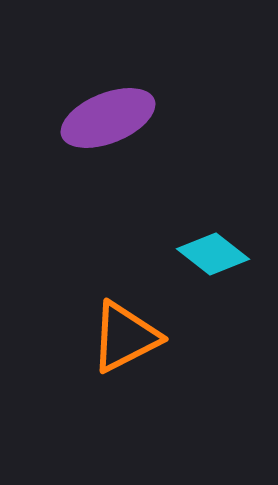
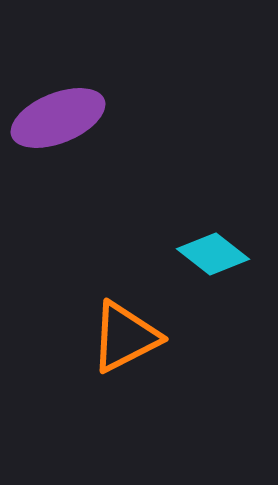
purple ellipse: moved 50 px left
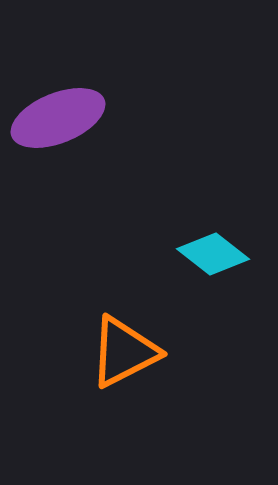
orange triangle: moved 1 px left, 15 px down
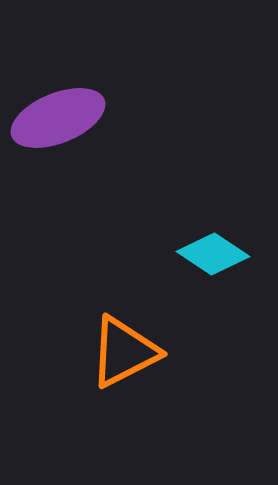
cyan diamond: rotated 4 degrees counterclockwise
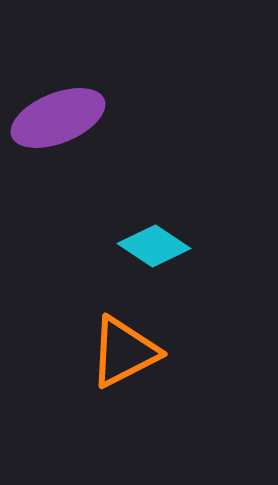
cyan diamond: moved 59 px left, 8 px up
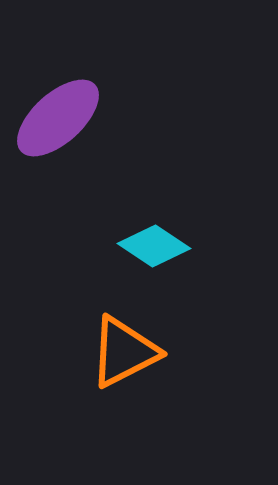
purple ellipse: rotated 20 degrees counterclockwise
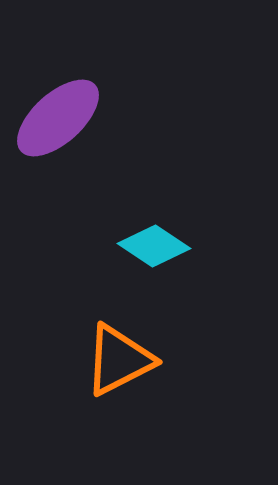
orange triangle: moved 5 px left, 8 px down
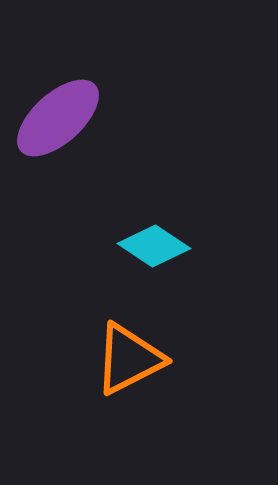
orange triangle: moved 10 px right, 1 px up
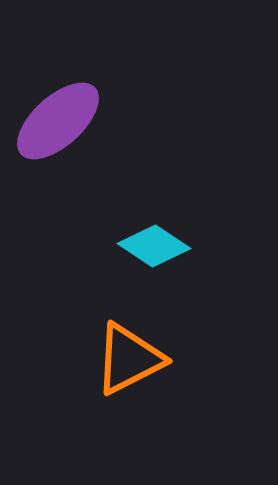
purple ellipse: moved 3 px down
